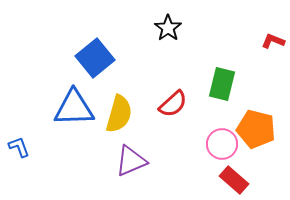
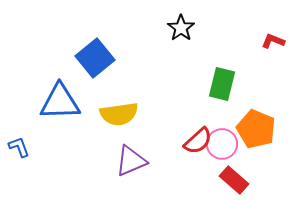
black star: moved 13 px right
red semicircle: moved 25 px right, 37 px down
blue triangle: moved 14 px left, 6 px up
yellow semicircle: rotated 66 degrees clockwise
orange pentagon: rotated 9 degrees clockwise
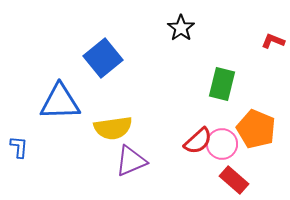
blue square: moved 8 px right
yellow semicircle: moved 6 px left, 14 px down
blue L-shape: rotated 25 degrees clockwise
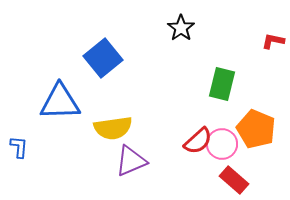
red L-shape: rotated 10 degrees counterclockwise
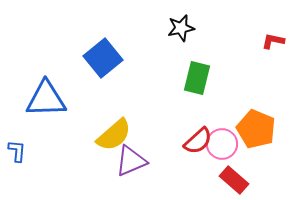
black star: rotated 24 degrees clockwise
green rectangle: moved 25 px left, 6 px up
blue triangle: moved 14 px left, 3 px up
yellow semicircle: moved 1 px right, 7 px down; rotated 33 degrees counterclockwise
blue L-shape: moved 2 px left, 4 px down
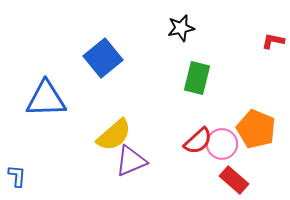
blue L-shape: moved 25 px down
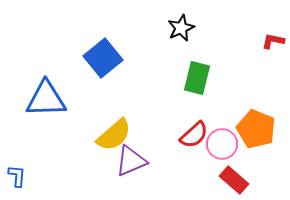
black star: rotated 12 degrees counterclockwise
red semicircle: moved 4 px left, 6 px up
